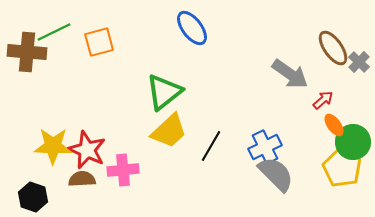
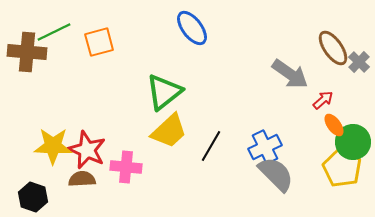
pink cross: moved 3 px right, 3 px up; rotated 12 degrees clockwise
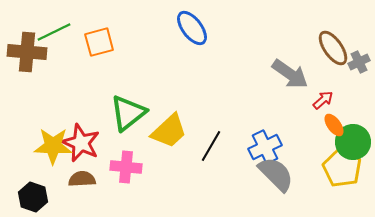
gray cross: rotated 20 degrees clockwise
green triangle: moved 36 px left, 21 px down
red star: moved 6 px left, 7 px up
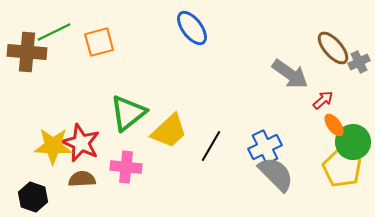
brown ellipse: rotated 6 degrees counterclockwise
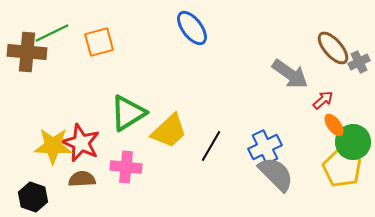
green line: moved 2 px left, 1 px down
green triangle: rotated 6 degrees clockwise
